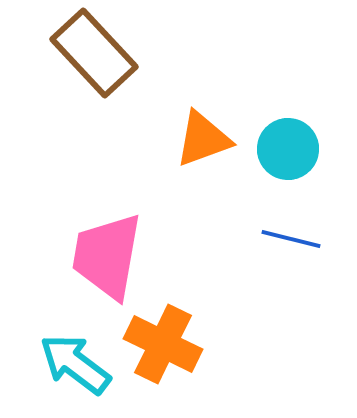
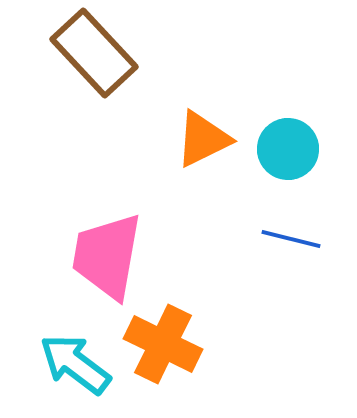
orange triangle: rotated 6 degrees counterclockwise
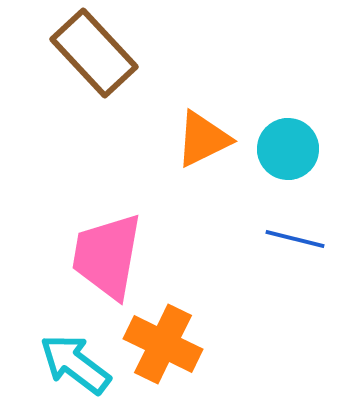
blue line: moved 4 px right
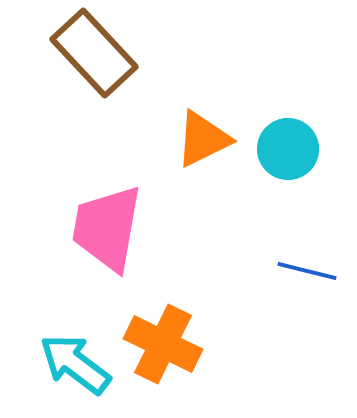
blue line: moved 12 px right, 32 px down
pink trapezoid: moved 28 px up
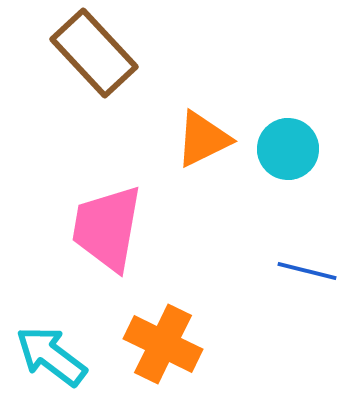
cyan arrow: moved 24 px left, 8 px up
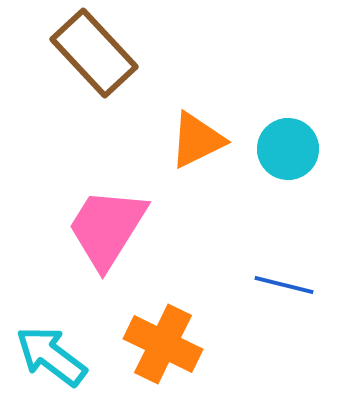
orange triangle: moved 6 px left, 1 px down
pink trapezoid: rotated 22 degrees clockwise
blue line: moved 23 px left, 14 px down
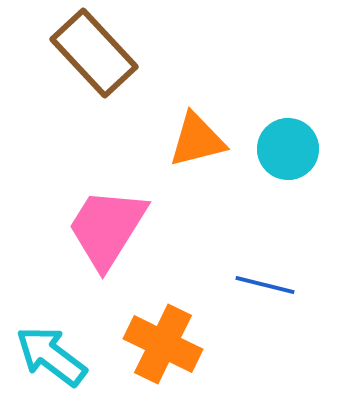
orange triangle: rotated 12 degrees clockwise
blue line: moved 19 px left
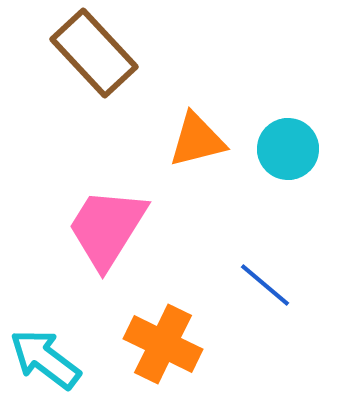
blue line: rotated 26 degrees clockwise
cyan arrow: moved 6 px left, 3 px down
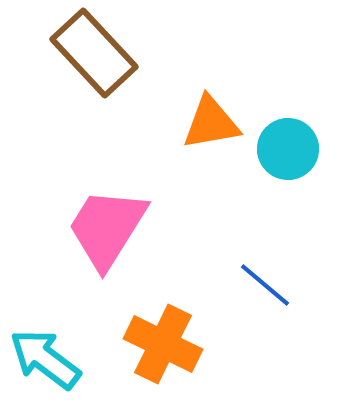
orange triangle: moved 14 px right, 17 px up; rotated 4 degrees clockwise
